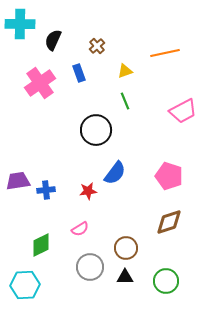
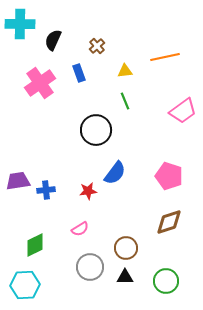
orange line: moved 4 px down
yellow triangle: rotated 14 degrees clockwise
pink trapezoid: rotated 8 degrees counterclockwise
green diamond: moved 6 px left
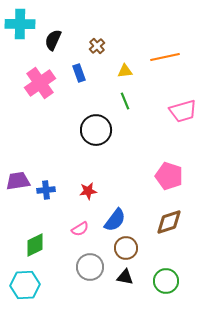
pink trapezoid: rotated 20 degrees clockwise
blue semicircle: moved 47 px down
black triangle: rotated 12 degrees clockwise
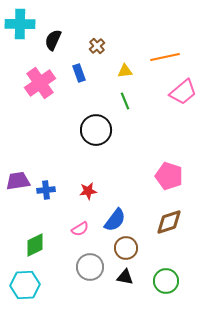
pink trapezoid: moved 19 px up; rotated 24 degrees counterclockwise
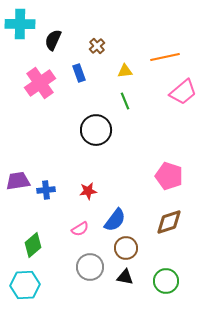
green diamond: moved 2 px left; rotated 15 degrees counterclockwise
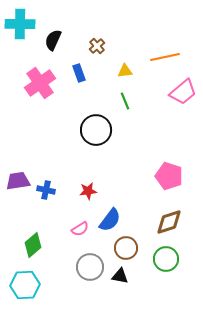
blue cross: rotated 18 degrees clockwise
blue semicircle: moved 5 px left
black triangle: moved 5 px left, 1 px up
green circle: moved 22 px up
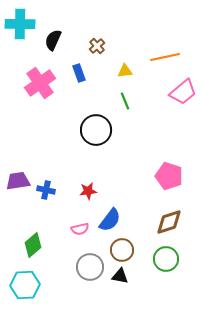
pink semicircle: rotated 18 degrees clockwise
brown circle: moved 4 px left, 2 px down
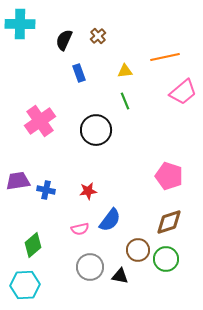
black semicircle: moved 11 px right
brown cross: moved 1 px right, 10 px up
pink cross: moved 38 px down
brown circle: moved 16 px right
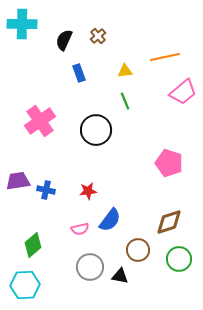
cyan cross: moved 2 px right
pink pentagon: moved 13 px up
green circle: moved 13 px right
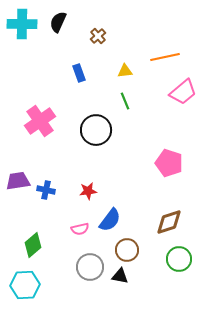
black semicircle: moved 6 px left, 18 px up
brown circle: moved 11 px left
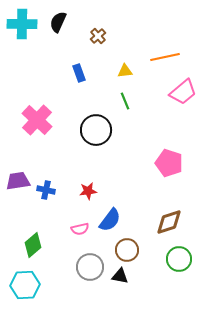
pink cross: moved 3 px left, 1 px up; rotated 12 degrees counterclockwise
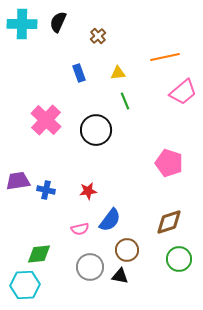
yellow triangle: moved 7 px left, 2 px down
pink cross: moved 9 px right
green diamond: moved 6 px right, 9 px down; rotated 35 degrees clockwise
